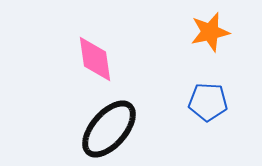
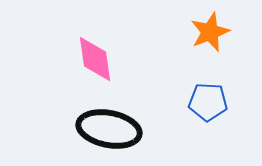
orange star: rotated 9 degrees counterclockwise
black ellipse: rotated 60 degrees clockwise
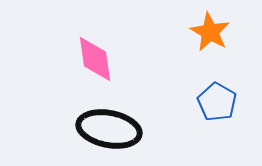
orange star: rotated 21 degrees counterclockwise
blue pentagon: moved 9 px right; rotated 27 degrees clockwise
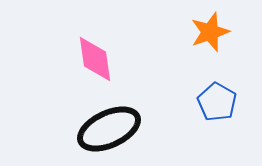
orange star: rotated 24 degrees clockwise
black ellipse: rotated 36 degrees counterclockwise
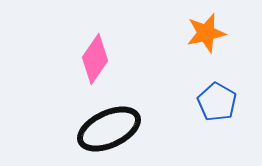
orange star: moved 4 px left, 1 px down; rotated 6 degrees clockwise
pink diamond: rotated 42 degrees clockwise
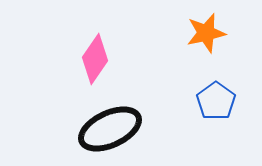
blue pentagon: moved 1 px left, 1 px up; rotated 6 degrees clockwise
black ellipse: moved 1 px right
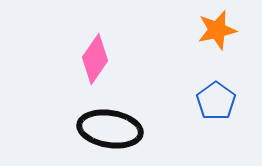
orange star: moved 11 px right, 3 px up
black ellipse: rotated 34 degrees clockwise
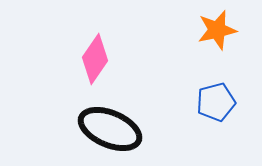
blue pentagon: moved 1 px down; rotated 21 degrees clockwise
black ellipse: rotated 14 degrees clockwise
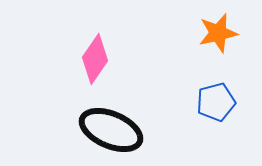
orange star: moved 1 px right, 3 px down
black ellipse: moved 1 px right, 1 px down
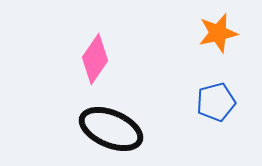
black ellipse: moved 1 px up
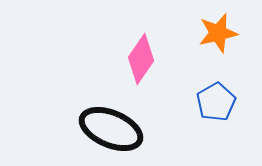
pink diamond: moved 46 px right
blue pentagon: rotated 15 degrees counterclockwise
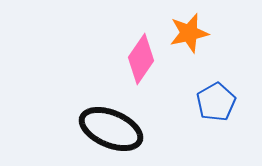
orange star: moved 29 px left
